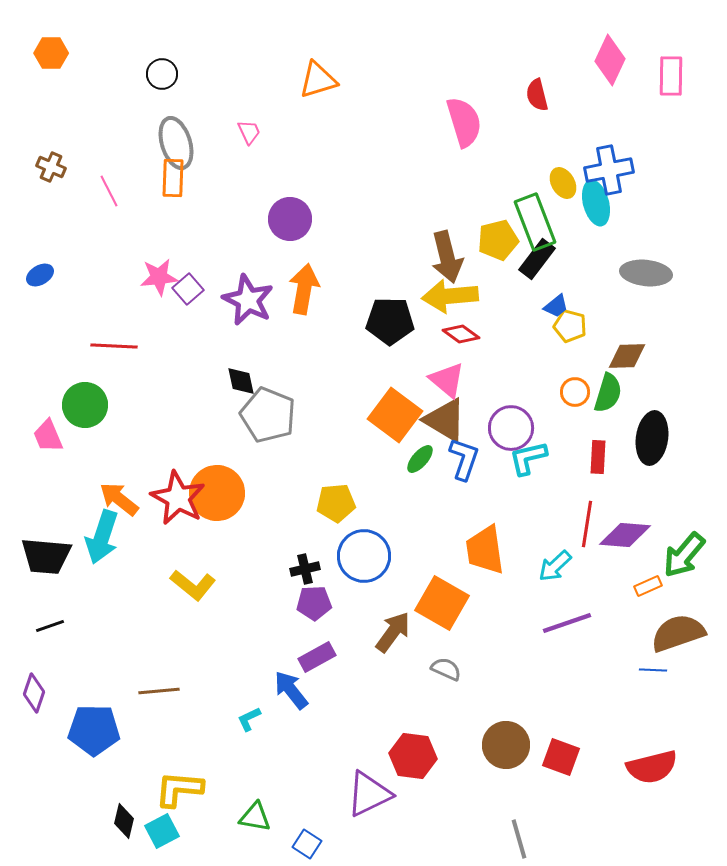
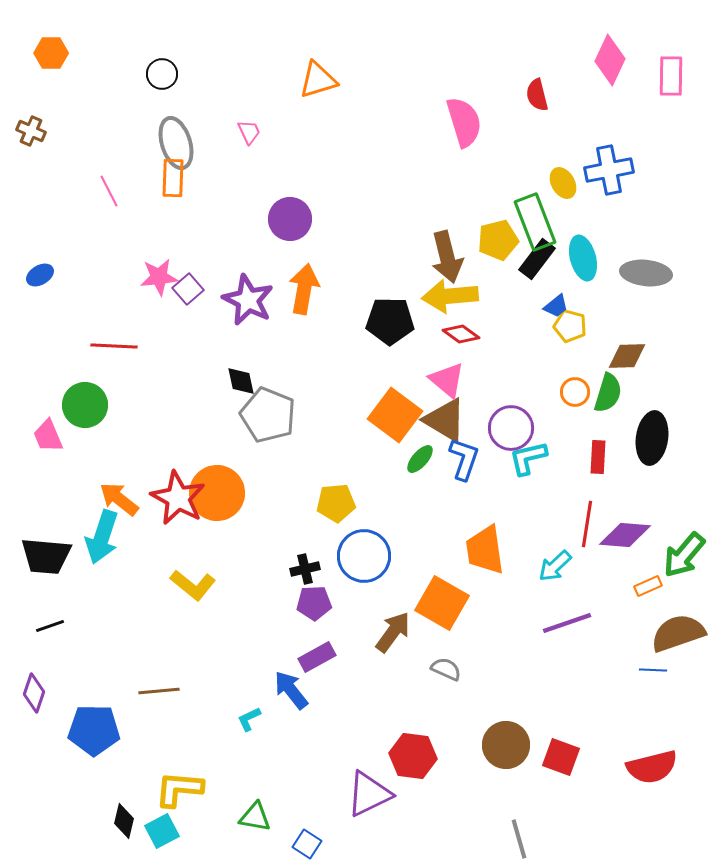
brown cross at (51, 167): moved 20 px left, 36 px up
cyan ellipse at (596, 203): moved 13 px left, 55 px down
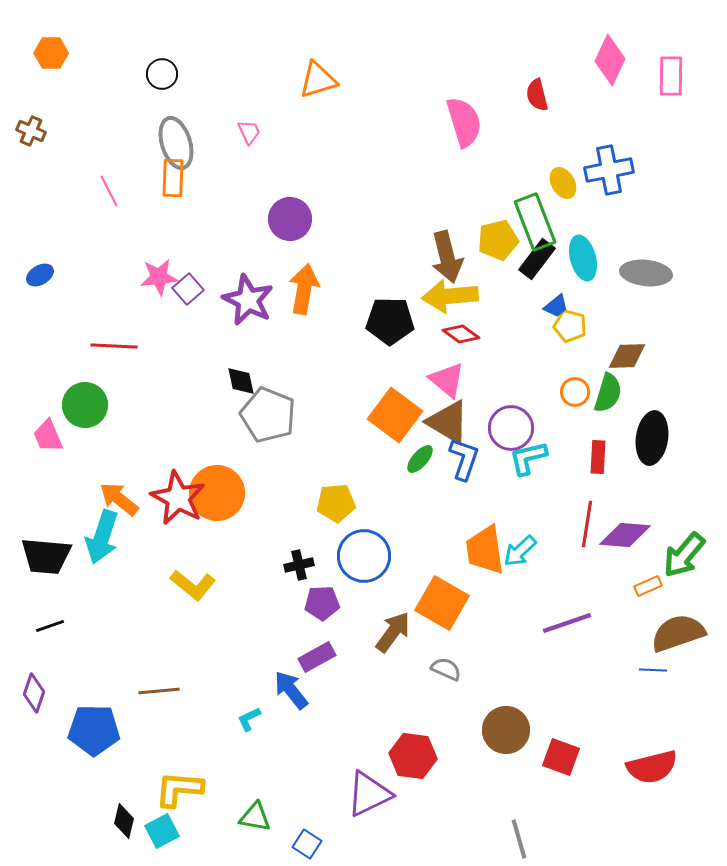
brown triangle at (445, 420): moved 3 px right, 2 px down
cyan arrow at (555, 566): moved 35 px left, 15 px up
black cross at (305, 569): moved 6 px left, 4 px up
purple pentagon at (314, 603): moved 8 px right
brown circle at (506, 745): moved 15 px up
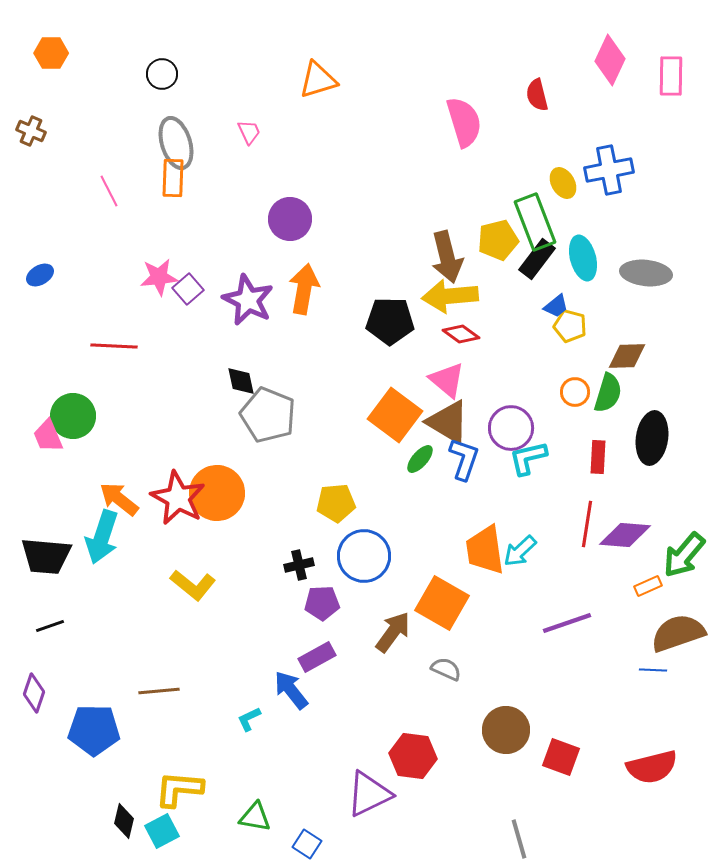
green circle at (85, 405): moved 12 px left, 11 px down
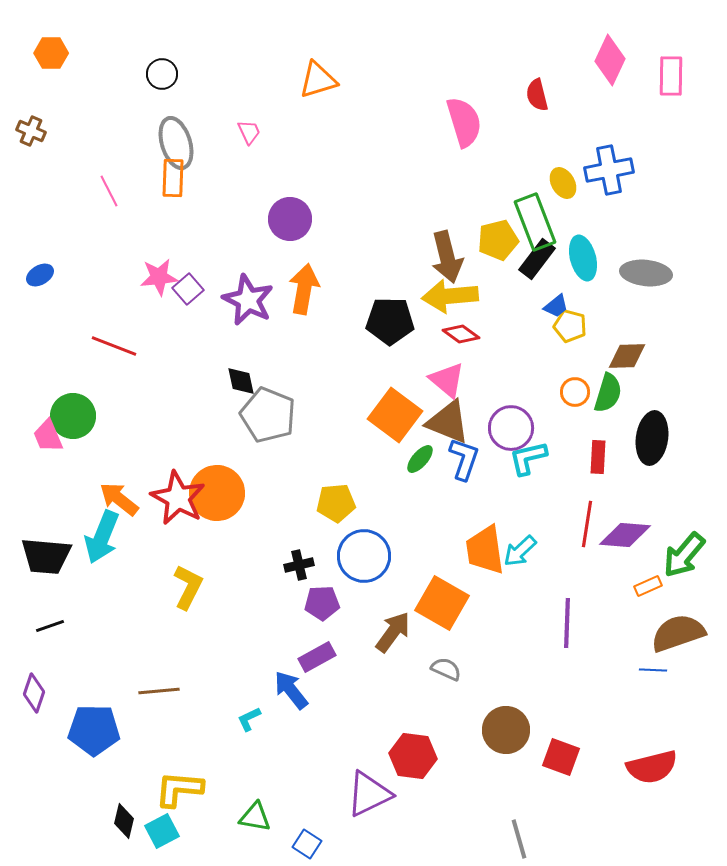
red line at (114, 346): rotated 18 degrees clockwise
brown triangle at (448, 422): rotated 9 degrees counterclockwise
cyan arrow at (102, 537): rotated 4 degrees clockwise
yellow L-shape at (193, 585): moved 5 px left, 2 px down; rotated 102 degrees counterclockwise
purple line at (567, 623): rotated 69 degrees counterclockwise
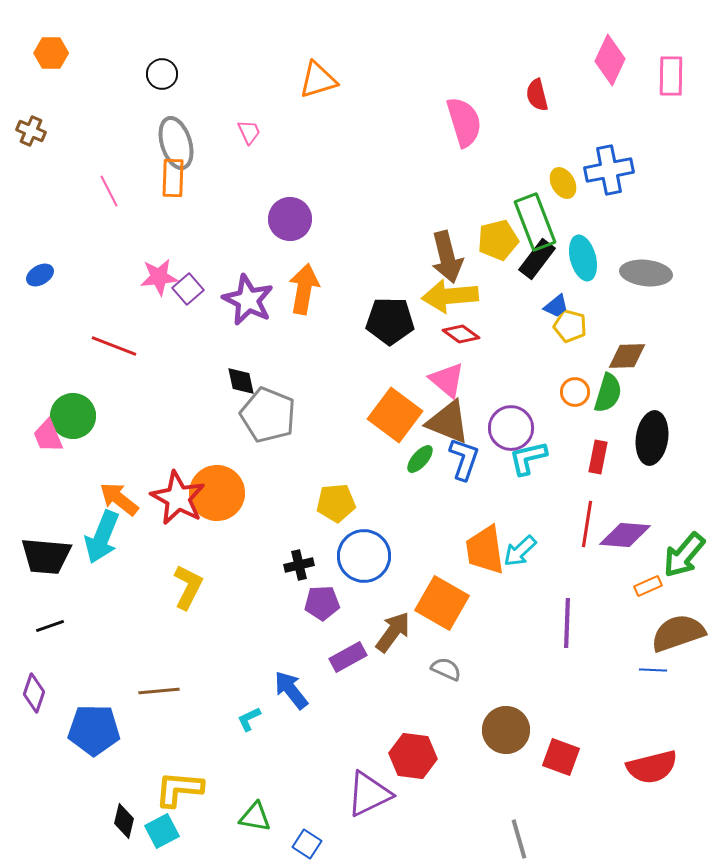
red rectangle at (598, 457): rotated 8 degrees clockwise
purple rectangle at (317, 657): moved 31 px right
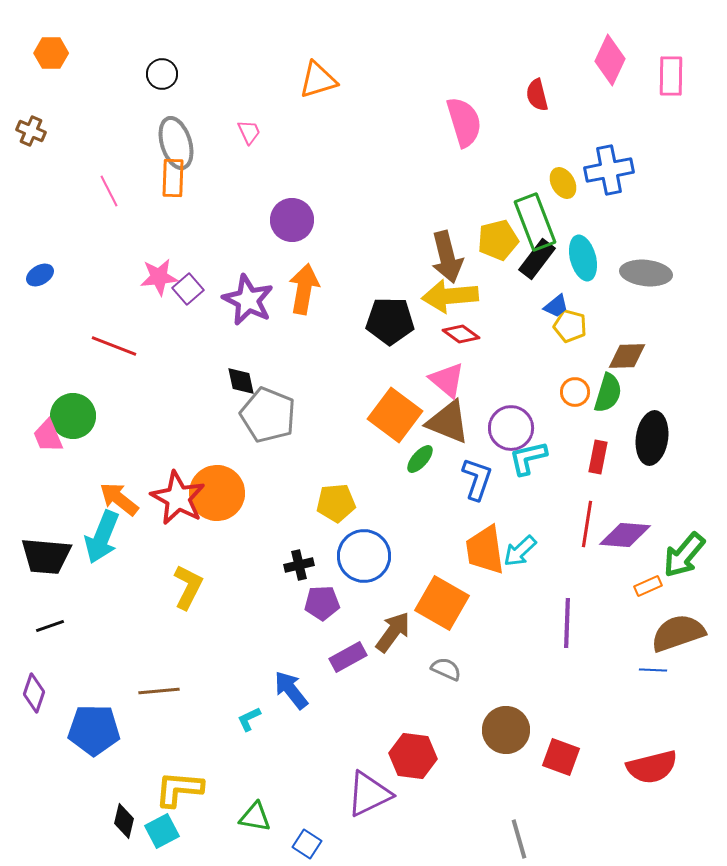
purple circle at (290, 219): moved 2 px right, 1 px down
blue L-shape at (464, 459): moved 13 px right, 20 px down
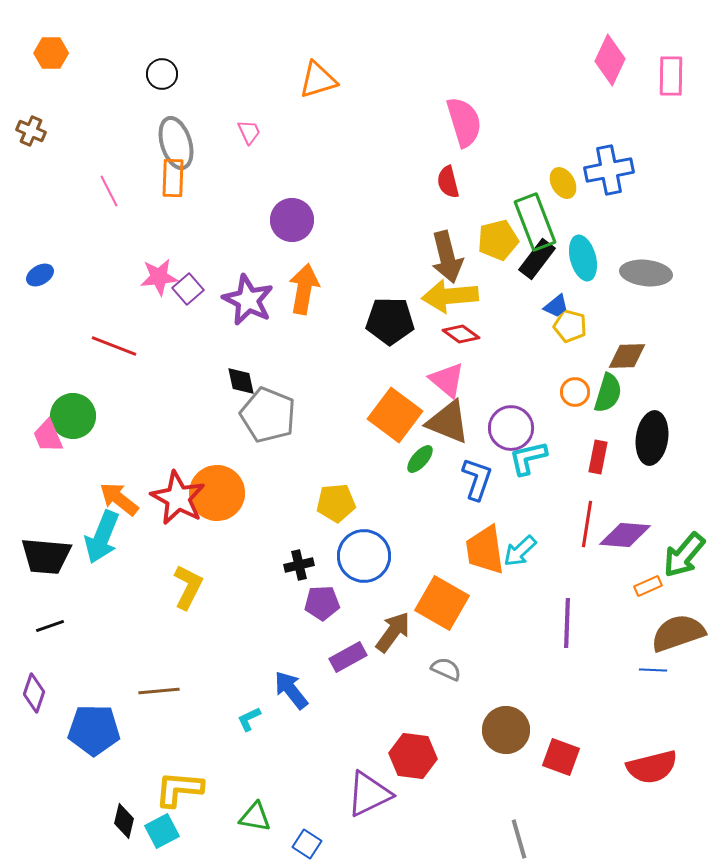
red semicircle at (537, 95): moved 89 px left, 87 px down
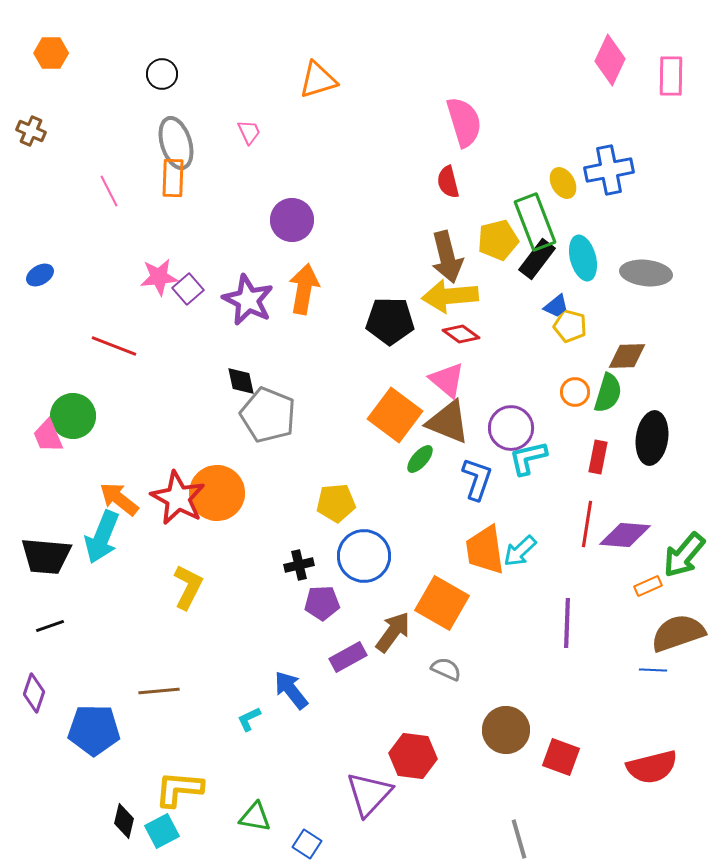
purple triangle at (369, 794): rotated 21 degrees counterclockwise
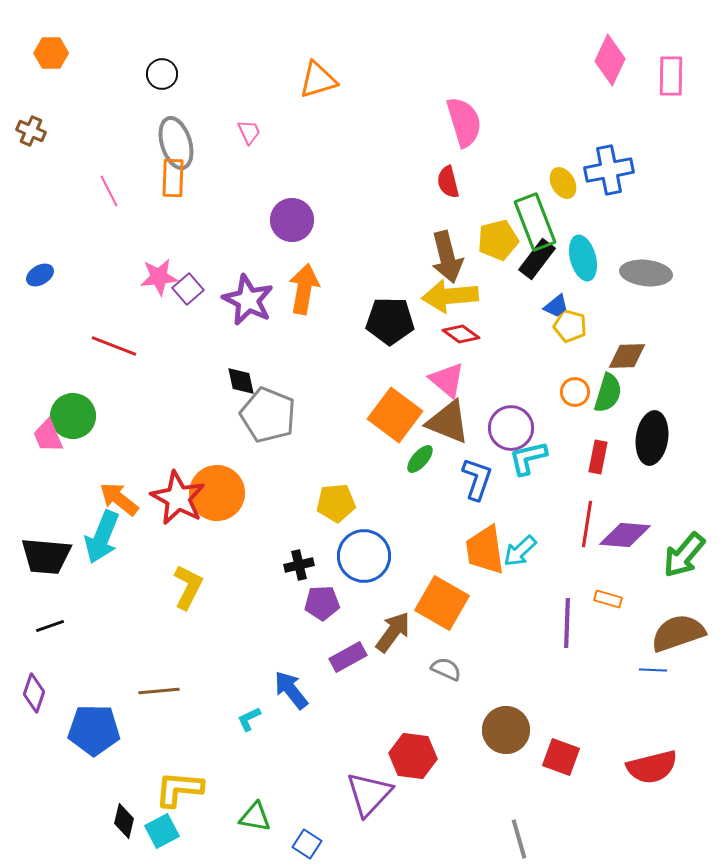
orange rectangle at (648, 586): moved 40 px left, 13 px down; rotated 40 degrees clockwise
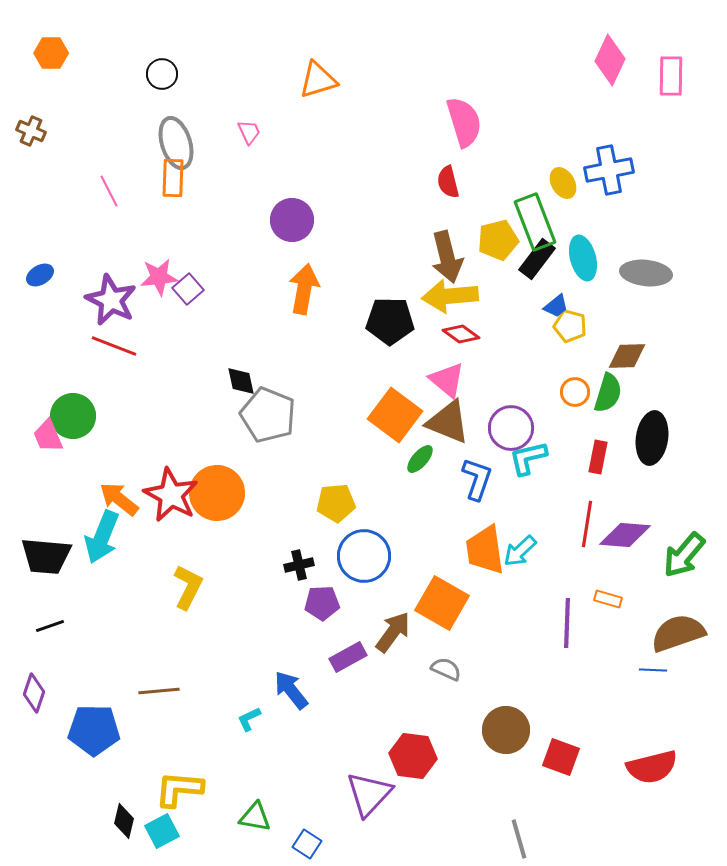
purple star at (248, 300): moved 137 px left
red star at (178, 498): moved 7 px left, 3 px up
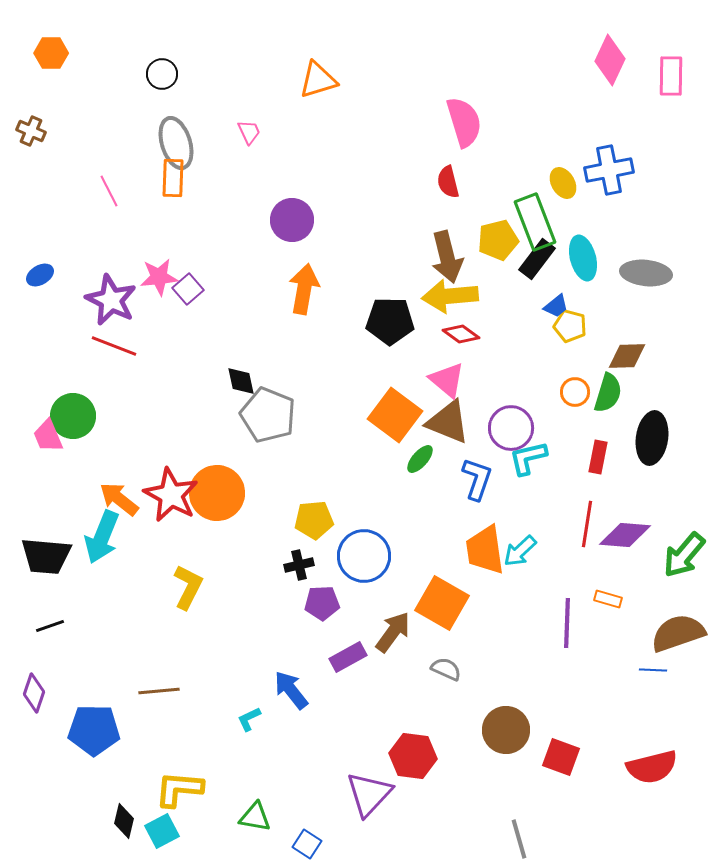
yellow pentagon at (336, 503): moved 22 px left, 17 px down
